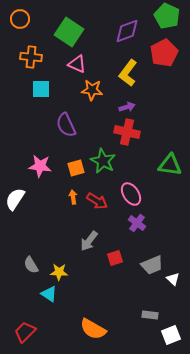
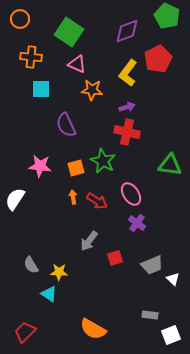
red pentagon: moved 6 px left, 6 px down
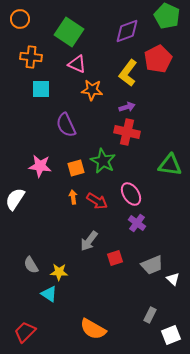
gray rectangle: rotated 70 degrees counterclockwise
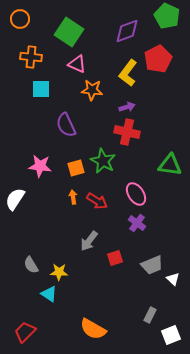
pink ellipse: moved 5 px right
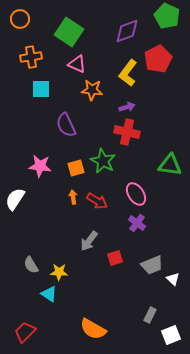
orange cross: rotated 15 degrees counterclockwise
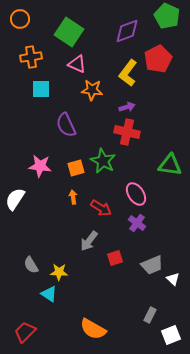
red arrow: moved 4 px right, 7 px down
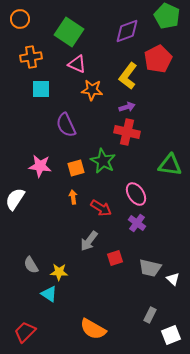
yellow L-shape: moved 3 px down
gray trapezoid: moved 2 px left, 3 px down; rotated 35 degrees clockwise
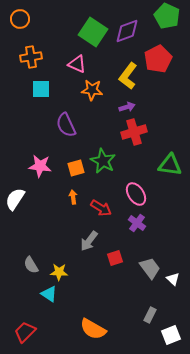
green square: moved 24 px right
red cross: moved 7 px right; rotated 30 degrees counterclockwise
gray trapezoid: rotated 140 degrees counterclockwise
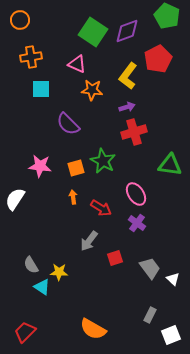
orange circle: moved 1 px down
purple semicircle: moved 2 px right, 1 px up; rotated 20 degrees counterclockwise
cyan triangle: moved 7 px left, 7 px up
